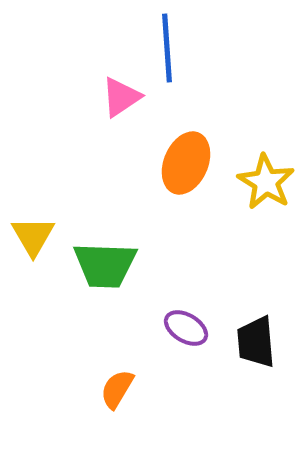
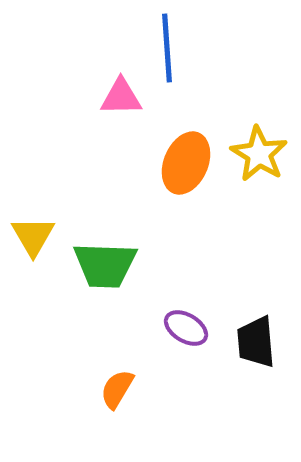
pink triangle: rotated 33 degrees clockwise
yellow star: moved 7 px left, 28 px up
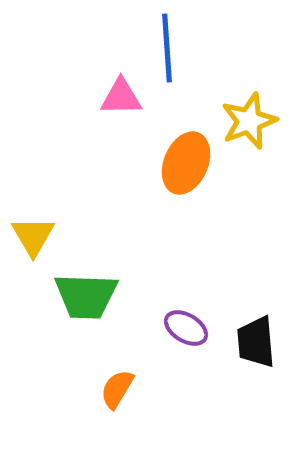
yellow star: moved 10 px left, 33 px up; rotated 20 degrees clockwise
green trapezoid: moved 19 px left, 31 px down
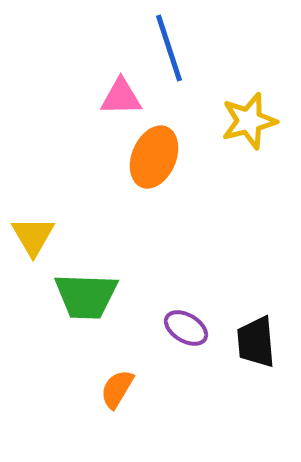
blue line: moved 2 px right; rotated 14 degrees counterclockwise
yellow star: rotated 6 degrees clockwise
orange ellipse: moved 32 px left, 6 px up
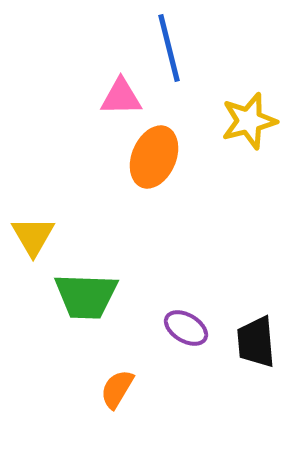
blue line: rotated 4 degrees clockwise
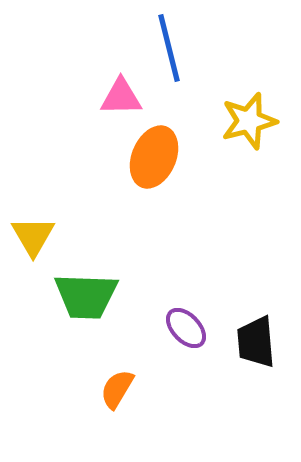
purple ellipse: rotated 15 degrees clockwise
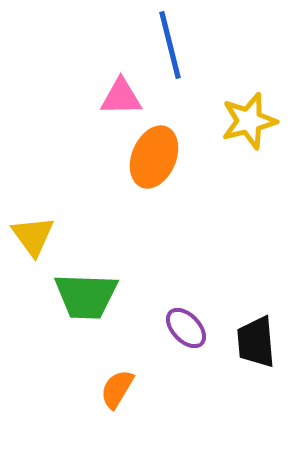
blue line: moved 1 px right, 3 px up
yellow triangle: rotated 6 degrees counterclockwise
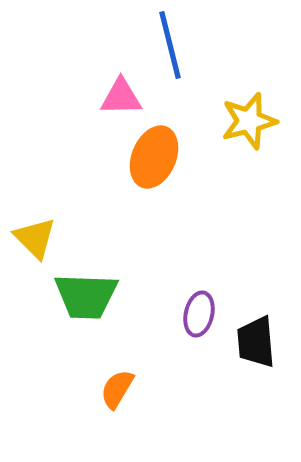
yellow triangle: moved 2 px right, 2 px down; rotated 9 degrees counterclockwise
purple ellipse: moved 13 px right, 14 px up; rotated 57 degrees clockwise
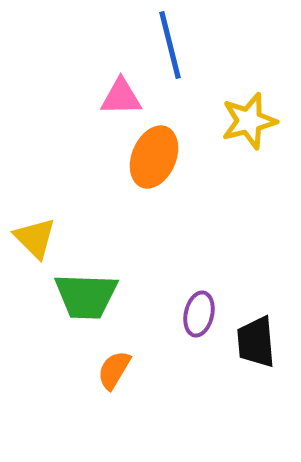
orange semicircle: moved 3 px left, 19 px up
